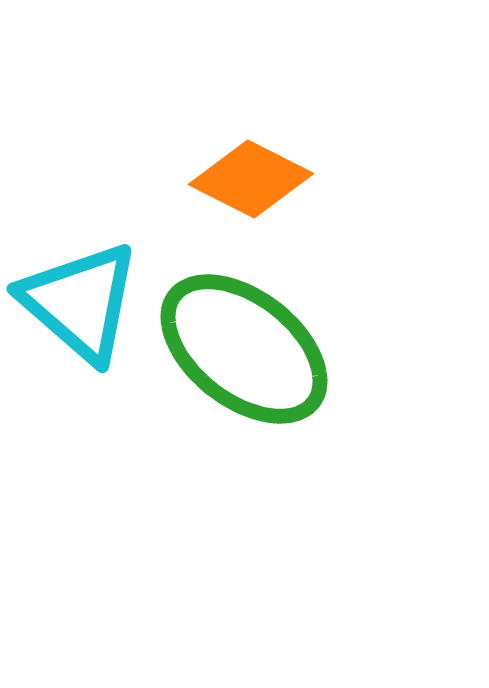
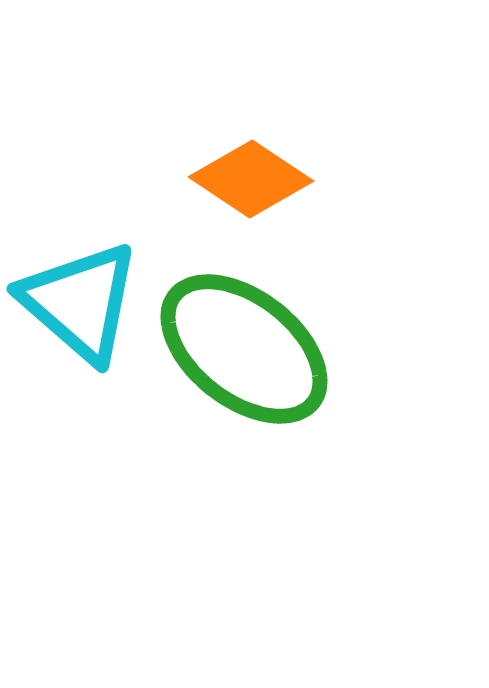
orange diamond: rotated 7 degrees clockwise
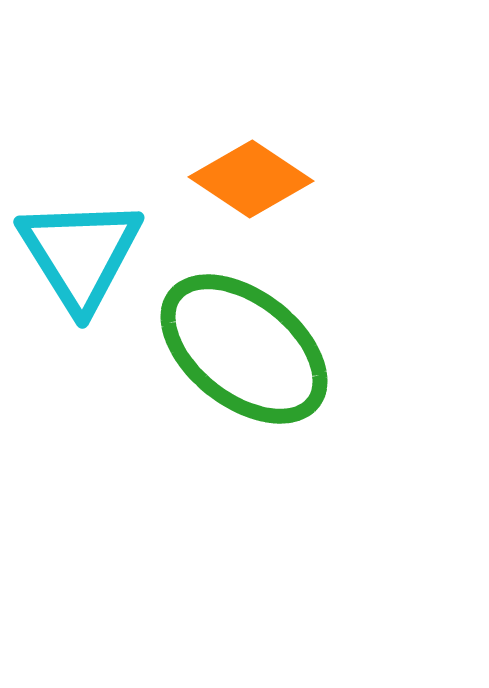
cyan triangle: moved 48 px up; rotated 17 degrees clockwise
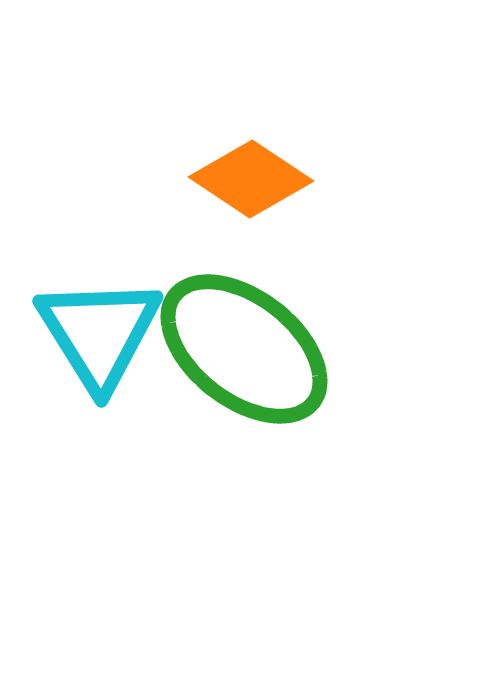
cyan triangle: moved 19 px right, 79 px down
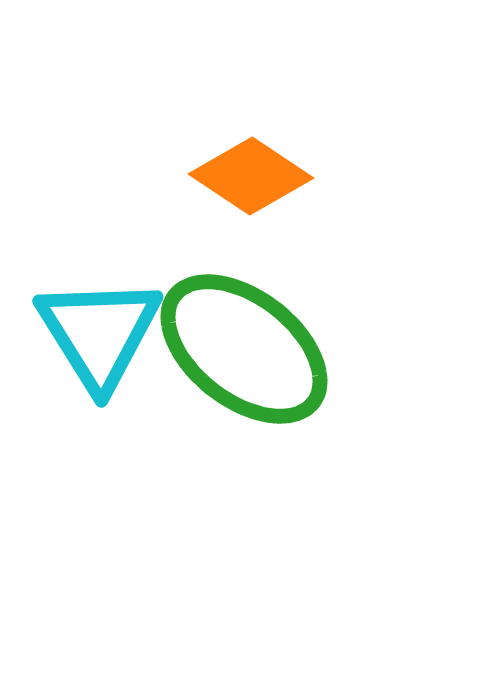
orange diamond: moved 3 px up
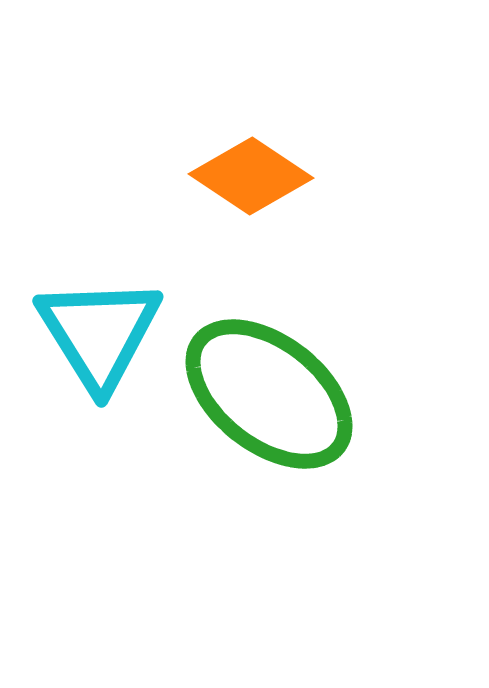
green ellipse: moved 25 px right, 45 px down
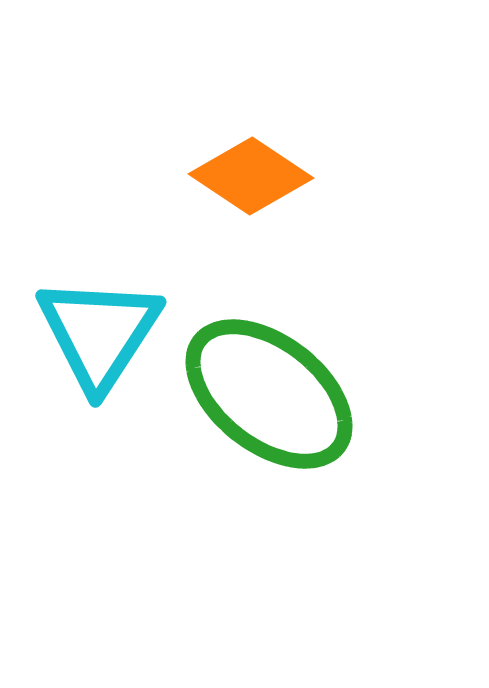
cyan triangle: rotated 5 degrees clockwise
